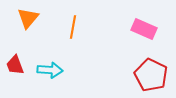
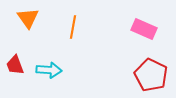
orange triangle: rotated 15 degrees counterclockwise
cyan arrow: moved 1 px left
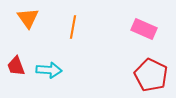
red trapezoid: moved 1 px right, 1 px down
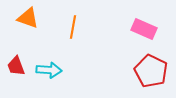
orange triangle: rotated 35 degrees counterclockwise
red pentagon: moved 4 px up
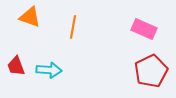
orange triangle: moved 2 px right, 1 px up
red pentagon: rotated 20 degrees clockwise
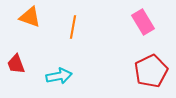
pink rectangle: moved 1 px left, 7 px up; rotated 35 degrees clockwise
red trapezoid: moved 2 px up
cyan arrow: moved 10 px right, 6 px down; rotated 15 degrees counterclockwise
